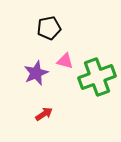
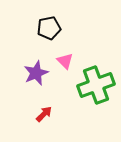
pink triangle: rotated 30 degrees clockwise
green cross: moved 1 px left, 8 px down
red arrow: rotated 12 degrees counterclockwise
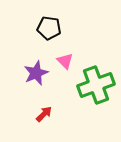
black pentagon: rotated 20 degrees clockwise
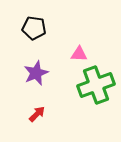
black pentagon: moved 15 px left
pink triangle: moved 14 px right, 7 px up; rotated 42 degrees counterclockwise
red arrow: moved 7 px left
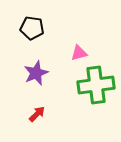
black pentagon: moved 2 px left
pink triangle: moved 1 px up; rotated 18 degrees counterclockwise
green cross: rotated 12 degrees clockwise
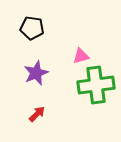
pink triangle: moved 2 px right, 3 px down
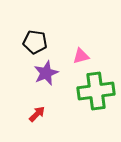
black pentagon: moved 3 px right, 14 px down
purple star: moved 10 px right
green cross: moved 6 px down
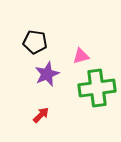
purple star: moved 1 px right, 1 px down
green cross: moved 1 px right, 3 px up
red arrow: moved 4 px right, 1 px down
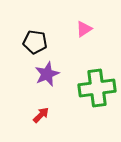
pink triangle: moved 3 px right, 27 px up; rotated 18 degrees counterclockwise
